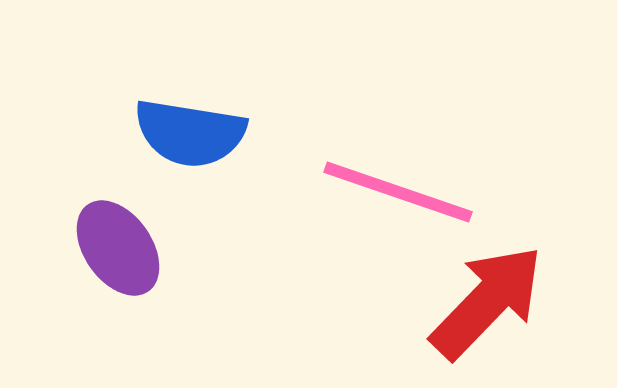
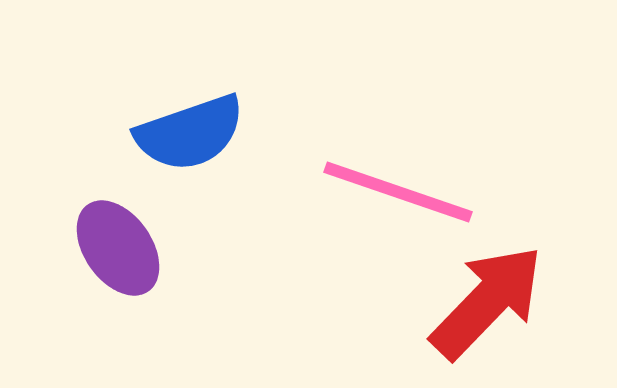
blue semicircle: rotated 28 degrees counterclockwise
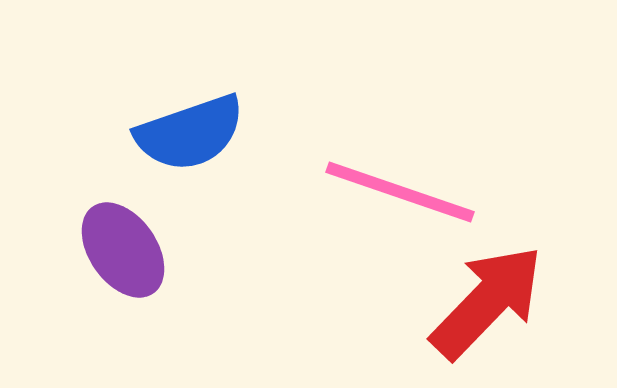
pink line: moved 2 px right
purple ellipse: moved 5 px right, 2 px down
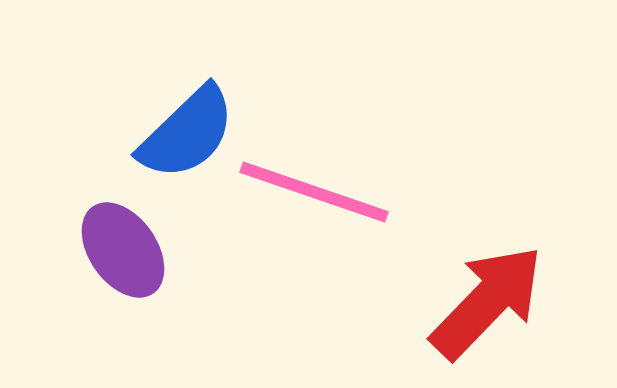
blue semicircle: moved 3 px left; rotated 25 degrees counterclockwise
pink line: moved 86 px left
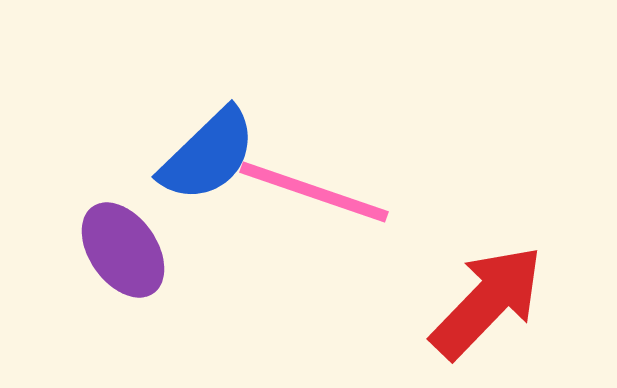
blue semicircle: moved 21 px right, 22 px down
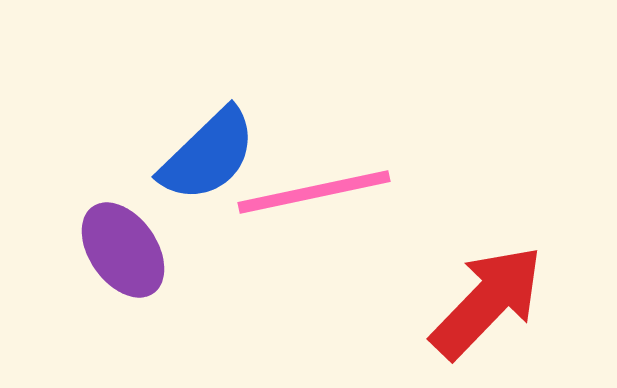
pink line: rotated 31 degrees counterclockwise
